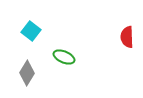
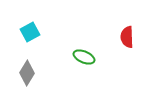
cyan square: moved 1 px left, 1 px down; rotated 24 degrees clockwise
green ellipse: moved 20 px right
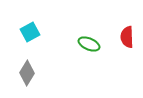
green ellipse: moved 5 px right, 13 px up
